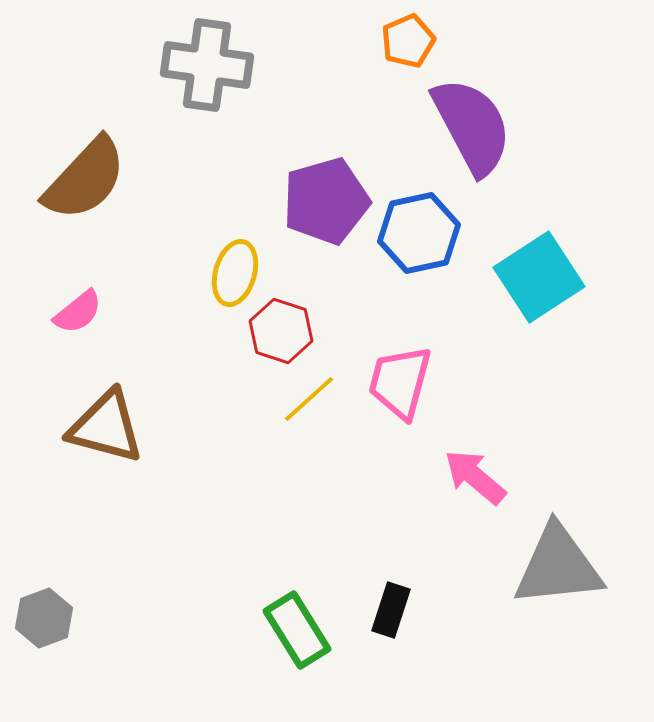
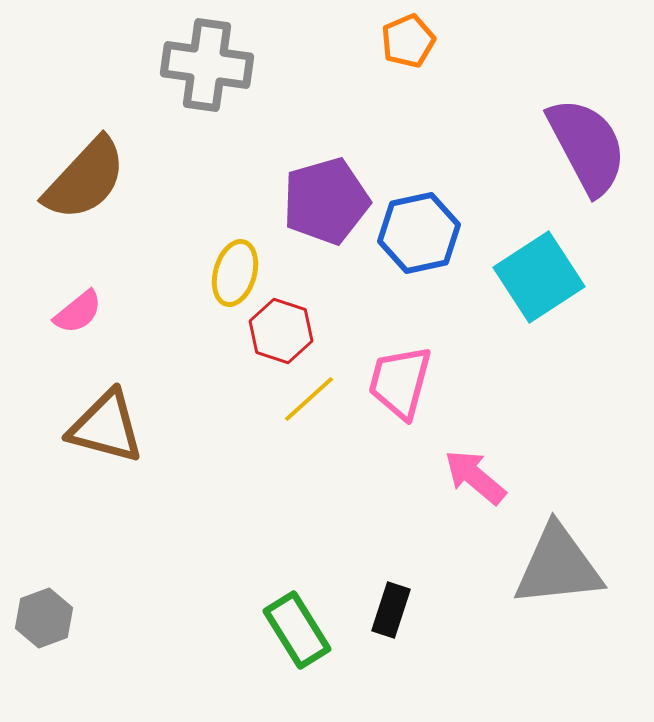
purple semicircle: moved 115 px right, 20 px down
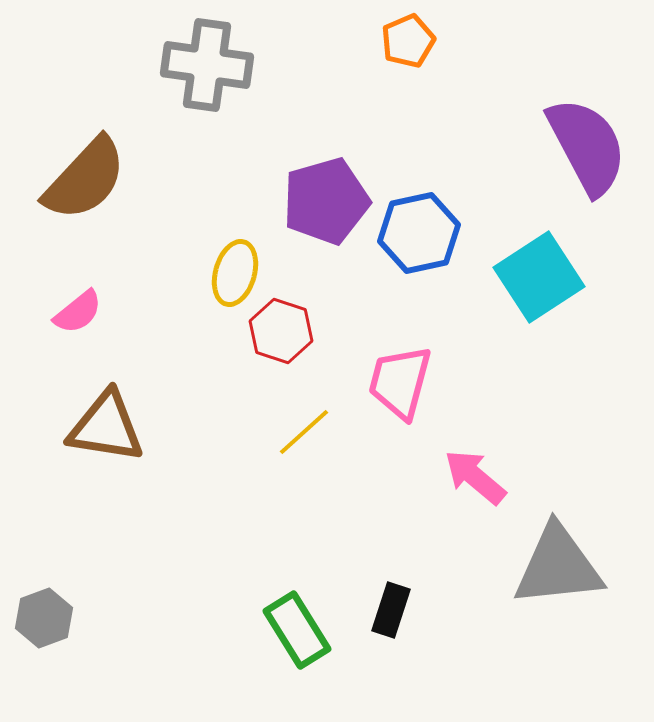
yellow line: moved 5 px left, 33 px down
brown triangle: rotated 6 degrees counterclockwise
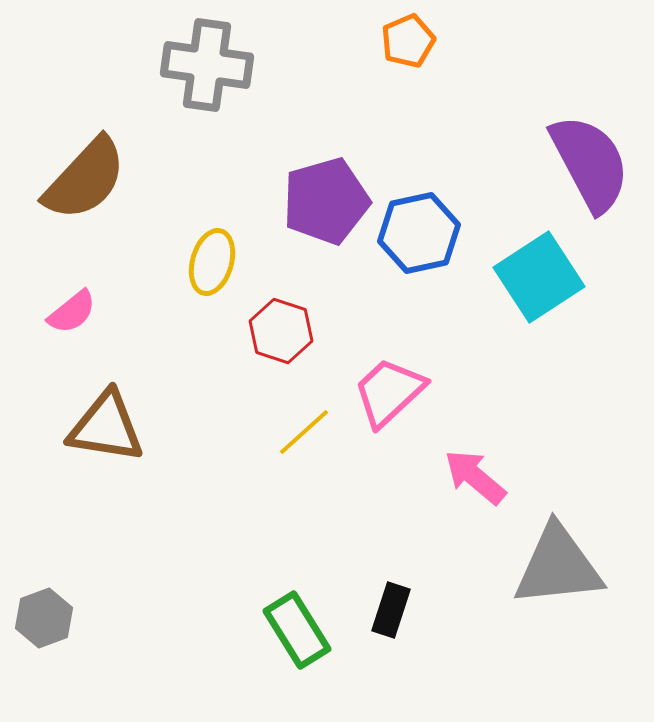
purple semicircle: moved 3 px right, 17 px down
yellow ellipse: moved 23 px left, 11 px up
pink semicircle: moved 6 px left
pink trapezoid: moved 11 px left, 10 px down; rotated 32 degrees clockwise
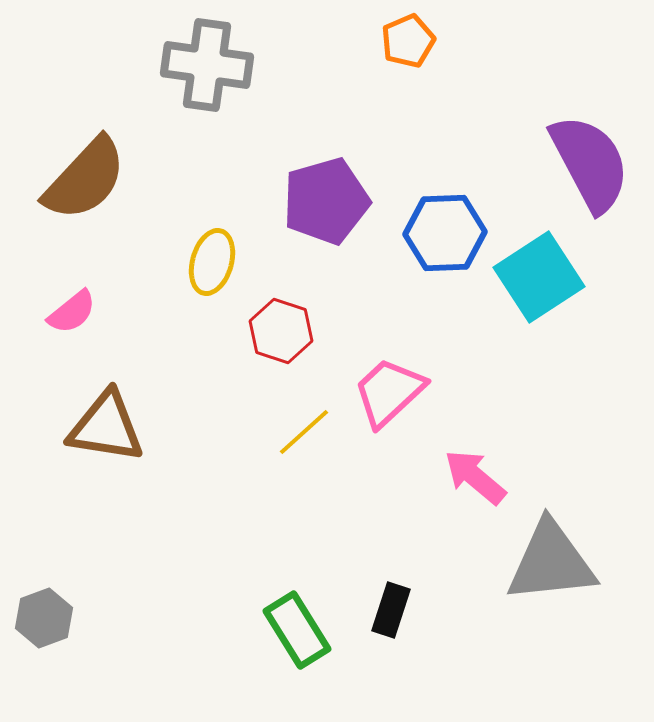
blue hexagon: moved 26 px right; rotated 10 degrees clockwise
gray triangle: moved 7 px left, 4 px up
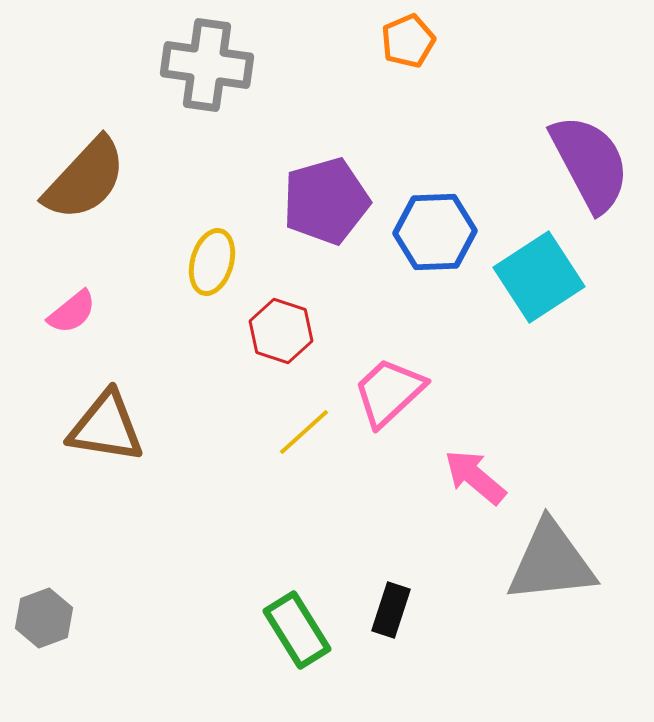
blue hexagon: moved 10 px left, 1 px up
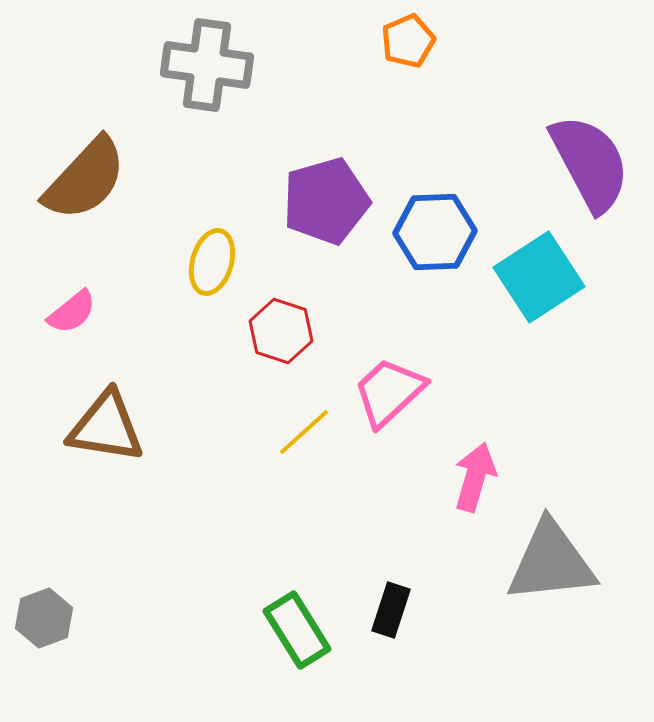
pink arrow: rotated 66 degrees clockwise
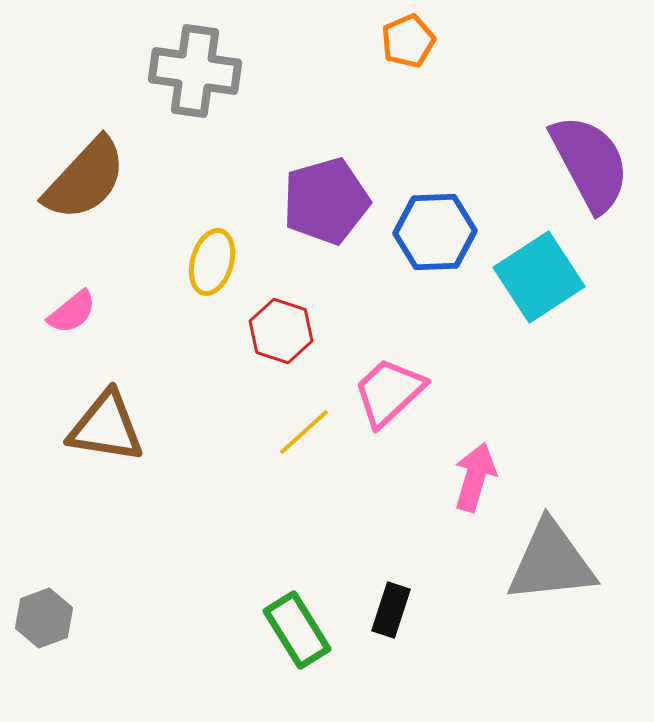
gray cross: moved 12 px left, 6 px down
